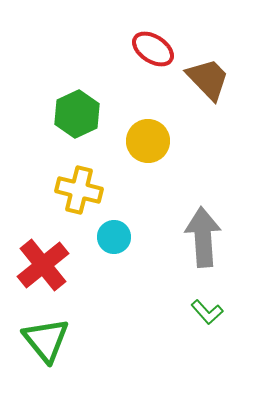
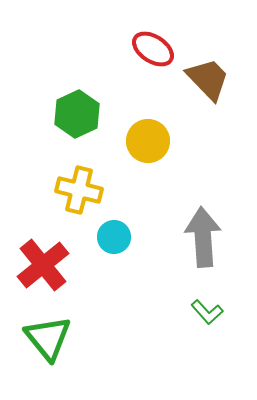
green triangle: moved 2 px right, 2 px up
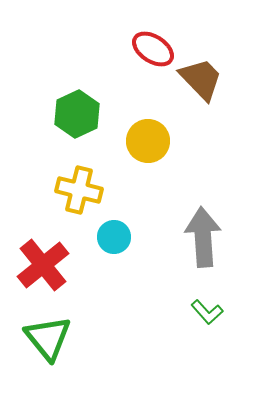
brown trapezoid: moved 7 px left
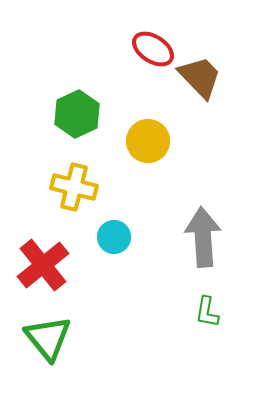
brown trapezoid: moved 1 px left, 2 px up
yellow cross: moved 5 px left, 3 px up
green L-shape: rotated 52 degrees clockwise
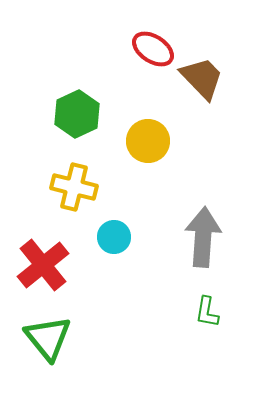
brown trapezoid: moved 2 px right, 1 px down
gray arrow: rotated 8 degrees clockwise
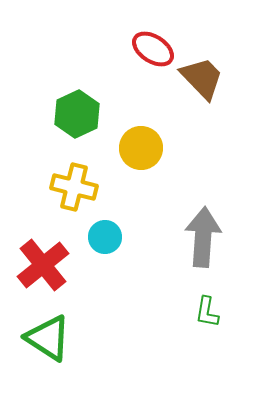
yellow circle: moved 7 px left, 7 px down
cyan circle: moved 9 px left
green triangle: rotated 18 degrees counterclockwise
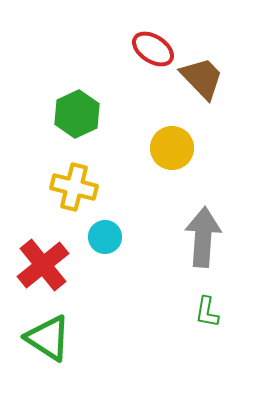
yellow circle: moved 31 px right
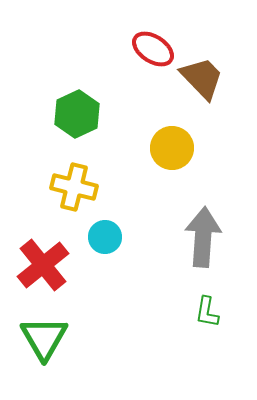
green triangle: moved 4 px left; rotated 27 degrees clockwise
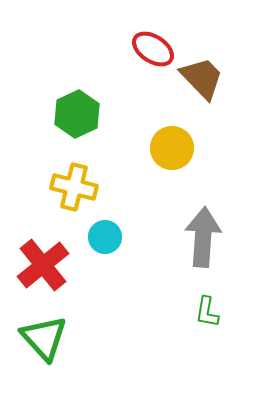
green triangle: rotated 12 degrees counterclockwise
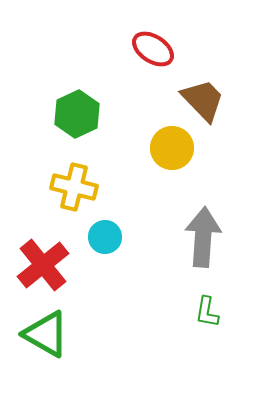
brown trapezoid: moved 1 px right, 22 px down
green triangle: moved 2 px right, 4 px up; rotated 18 degrees counterclockwise
